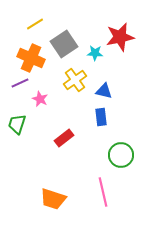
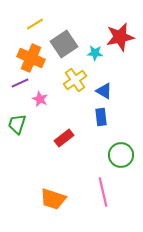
blue triangle: rotated 18 degrees clockwise
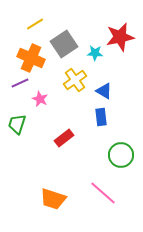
pink line: moved 1 px down; rotated 36 degrees counterclockwise
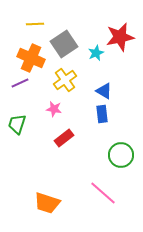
yellow line: rotated 30 degrees clockwise
cyan star: moved 1 px right; rotated 28 degrees counterclockwise
yellow cross: moved 10 px left
pink star: moved 14 px right, 10 px down; rotated 14 degrees counterclockwise
blue rectangle: moved 1 px right, 3 px up
orange trapezoid: moved 6 px left, 4 px down
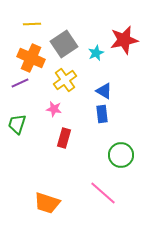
yellow line: moved 3 px left
red star: moved 4 px right, 3 px down
red rectangle: rotated 36 degrees counterclockwise
